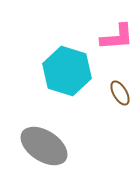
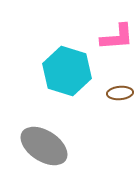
brown ellipse: rotated 65 degrees counterclockwise
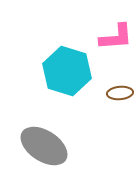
pink L-shape: moved 1 px left
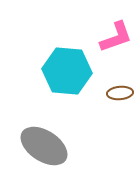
pink L-shape: rotated 15 degrees counterclockwise
cyan hexagon: rotated 12 degrees counterclockwise
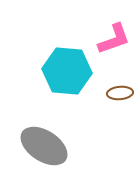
pink L-shape: moved 2 px left, 2 px down
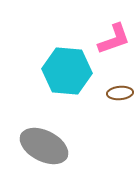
gray ellipse: rotated 6 degrees counterclockwise
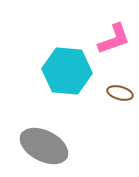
brown ellipse: rotated 20 degrees clockwise
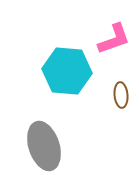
brown ellipse: moved 1 px right, 2 px down; rotated 70 degrees clockwise
gray ellipse: rotated 45 degrees clockwise
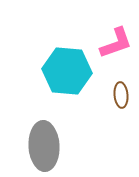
pink L-shape: moved 2 px right, 4 px down
gray ellipse: rotated 15 degrees clockwise
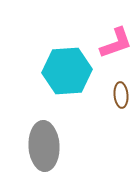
cyan hexagon: rotated 9 degrees counterclockwise
